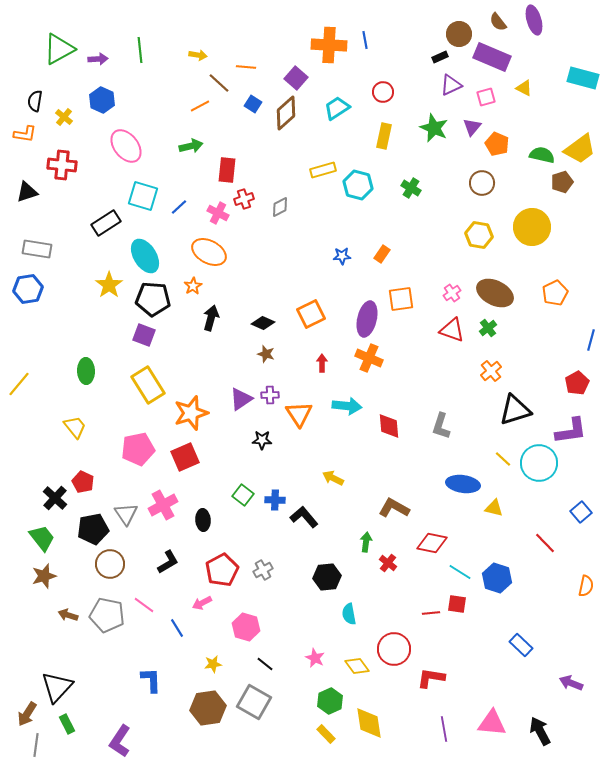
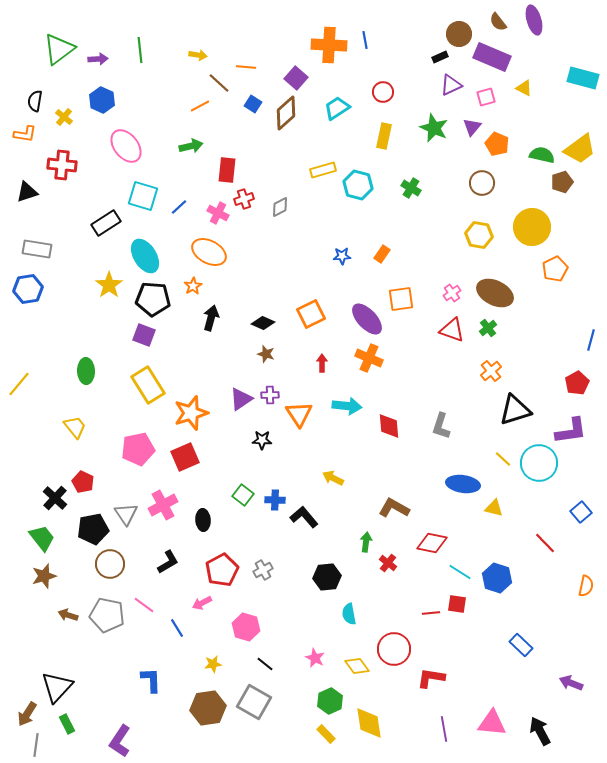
green triangle at (59, 49): rotated 8 degrees counterclockwise
orange pentagon at (555, 293): moved 24 px up
purple ellipse at (367, 319): rotated 56 degrees counterclockwise
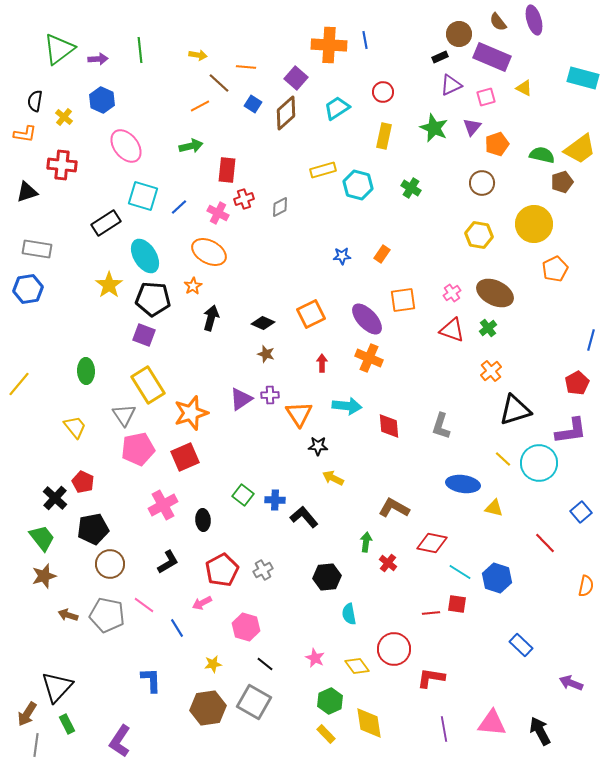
orange pentagon at (497, 144): rotated 30 degrees clockwise
yellow circle at (532, 227): moved 2 px right, 3 px up
orange square at (401, 299): moved 2 px right, 1 px down
black star at (262, 440): moved 56 px right, 6 px down
gray triangle at (126, 514): moved 2 px left, 99 px up
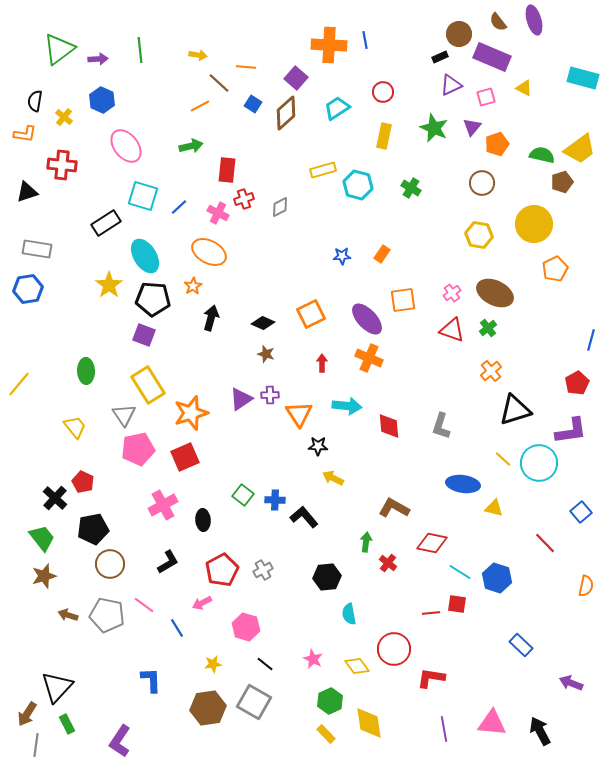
pink star at (315, 658): moved 2 px left, 1 px down
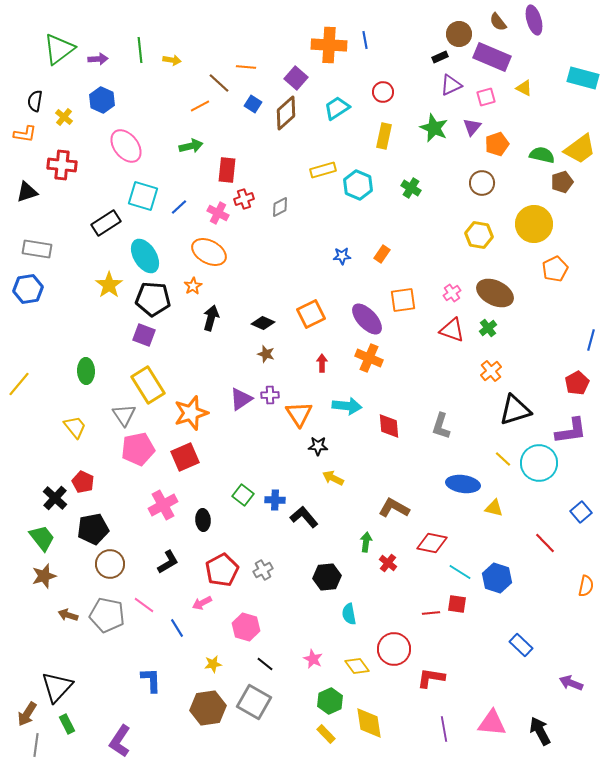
yellow arrow at (198, 55): moved 26 px left, 5 px down
cyan hexagon at (358, 185): rotated 8 degrees clockwise
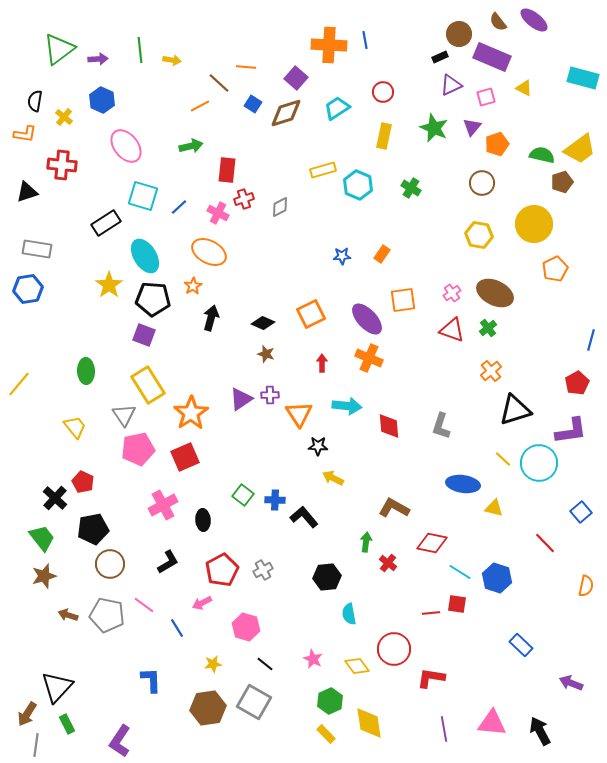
purple ellipse at (534, 20): rotated 36 degrees counterclockwise
brown diamond at (286, 113): rotated 24 degrees clockwise
orange star at (191, 413): rotated 16 degrees counterclockwise
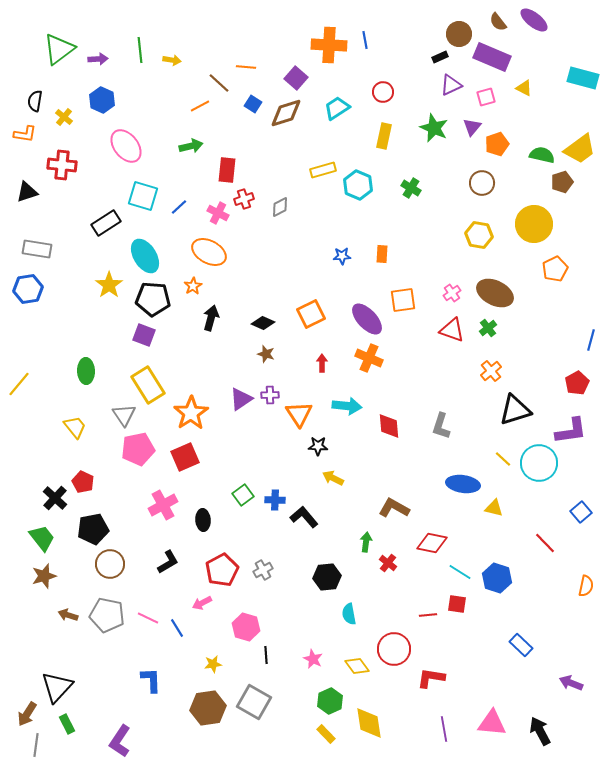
orange rectangle at (382, 254): rotated 30 degrees counterclockwise
green square at (243, 495): rotated 15 degrees clockwise
pink line at (144, 605): moved 4 px right, 13 px down; rotated 10 degrees counterclockwise
red line at (431, 613): moved 3 px left, 2 px down
black line at (265, 664): moved 1 px right, 9 px up; rotated 48 degrees clockwise
